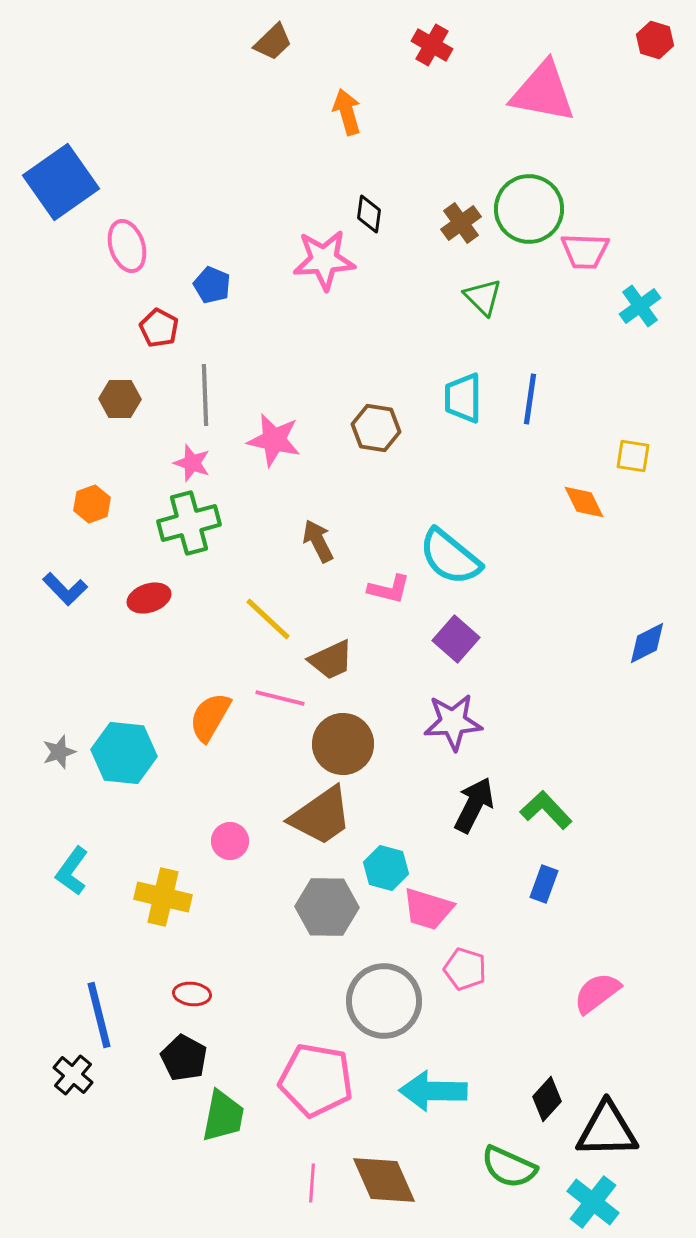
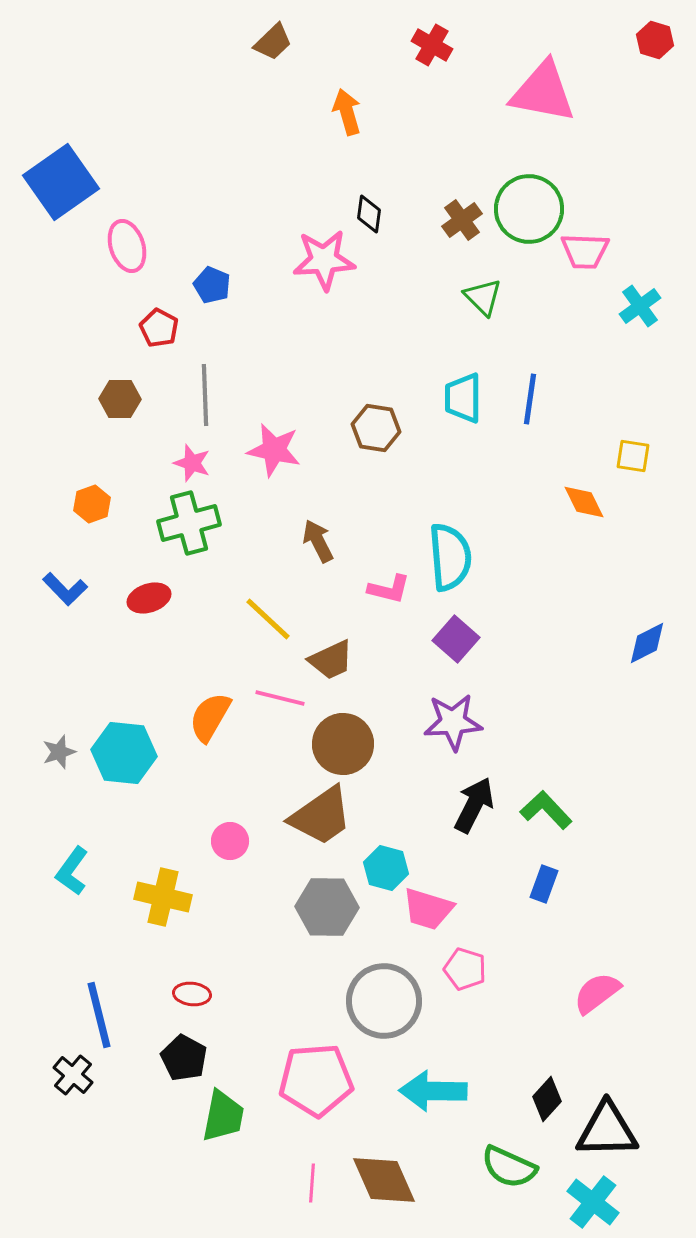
brown cross at (461, 223): moved 1 px right, 3 px up
pink star at (274, 440): moved 10 px down
cyan semicircle at (450, 557): rotated 134 degrees counterclockwise
pink pentagon at (316, 1080): rotated 14 degrees counterclockwise
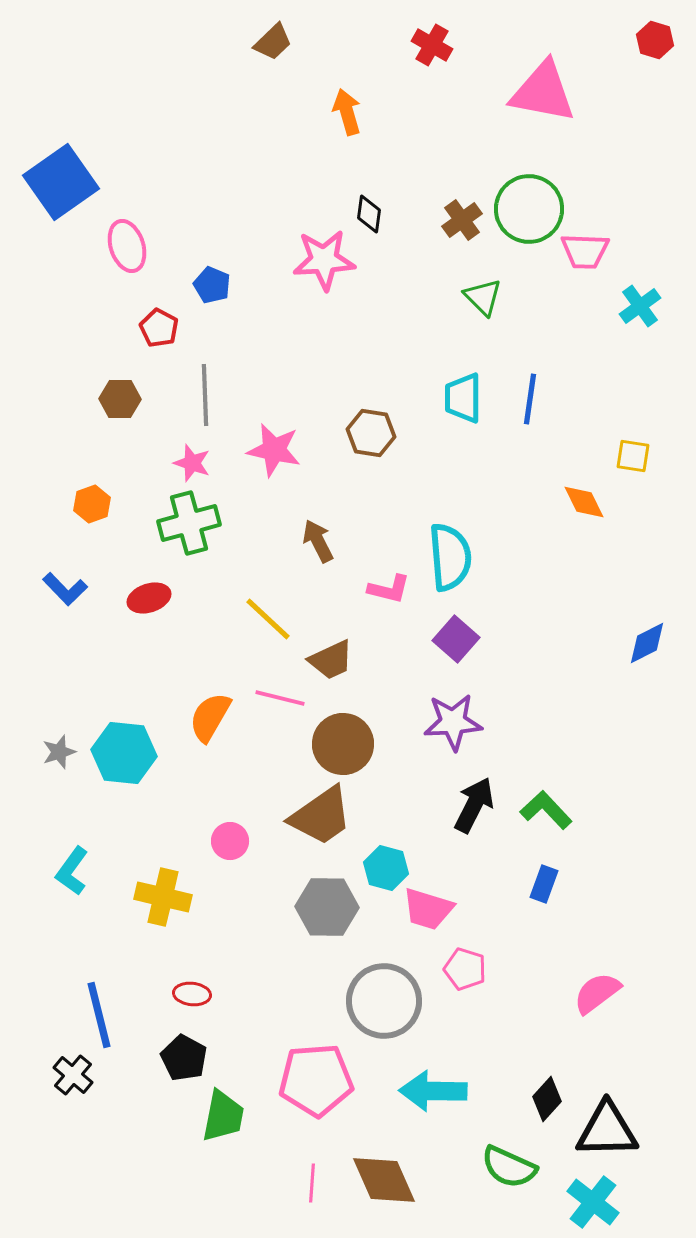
brown hexagon at (376, 428): moved 5 px left, 5 px down
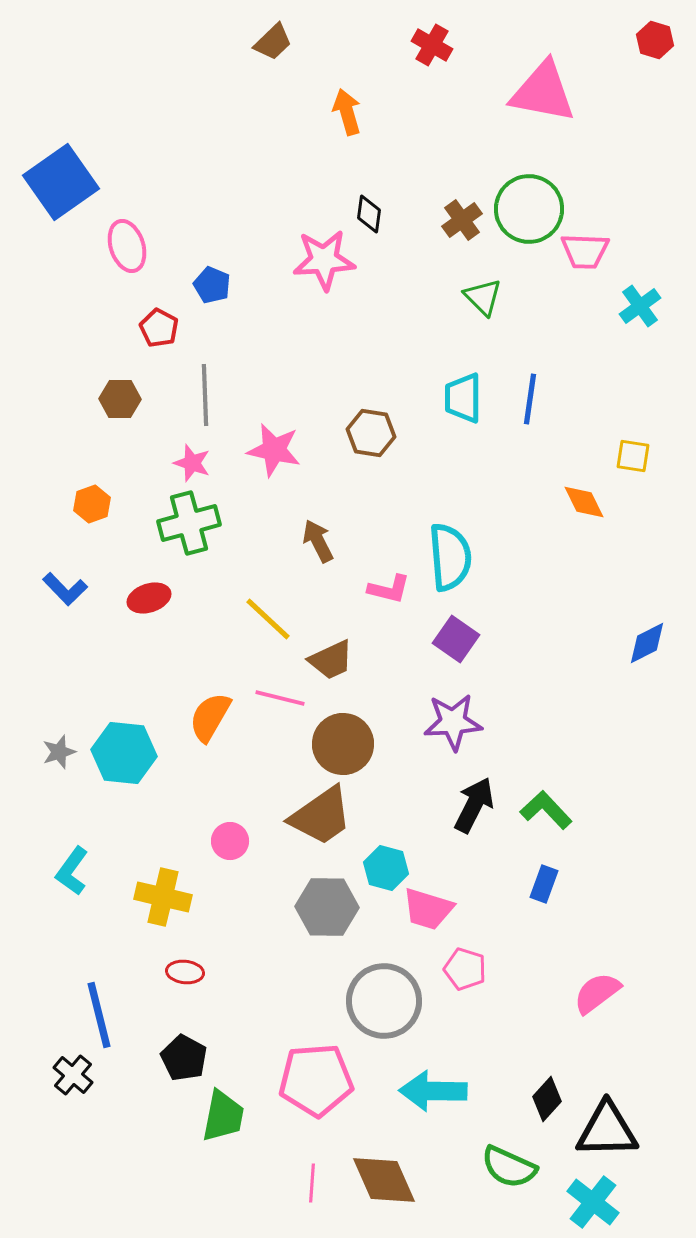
purple square at (456, 639): rotated 6 degrees counterclockwise
red ellipse at (192, 994): moved 7 px left, 22 px up
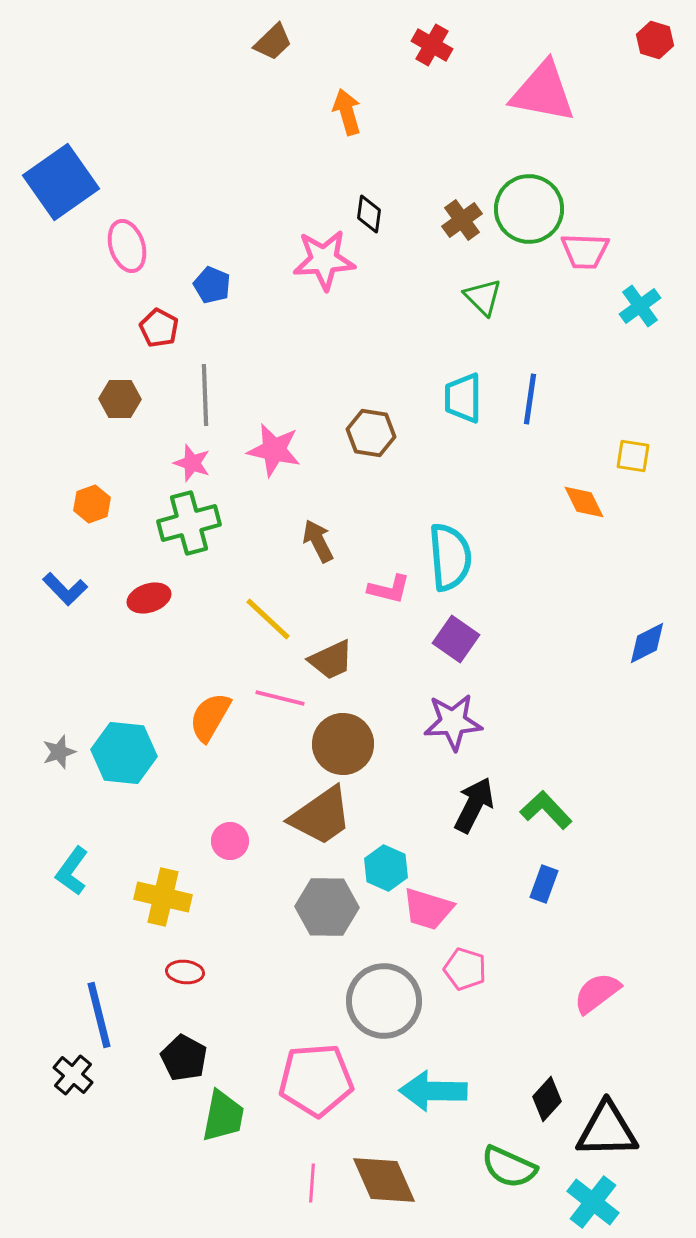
cyan hexagon at (386, 868): rotated 9 degrees clockwise
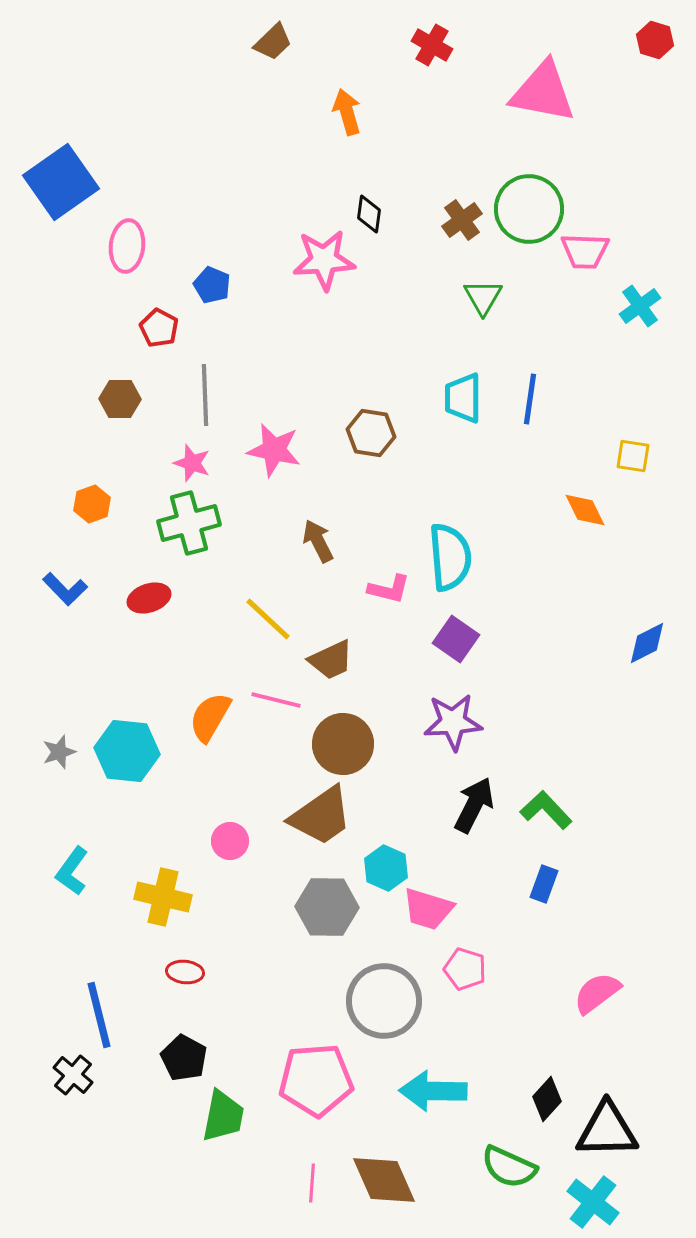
pink ellipse at (127, 246): rotated 24 degrees clockwise
green triangle at (483, 297): rotated 15 degrees clockwise
orange diamond at (584, 502): moved 1 px right, 8 px down
pink line at (280, 698): moved 4 px left, 2 px down
cyan hexagon at (124, 753): moved 3 px right, 2 px up
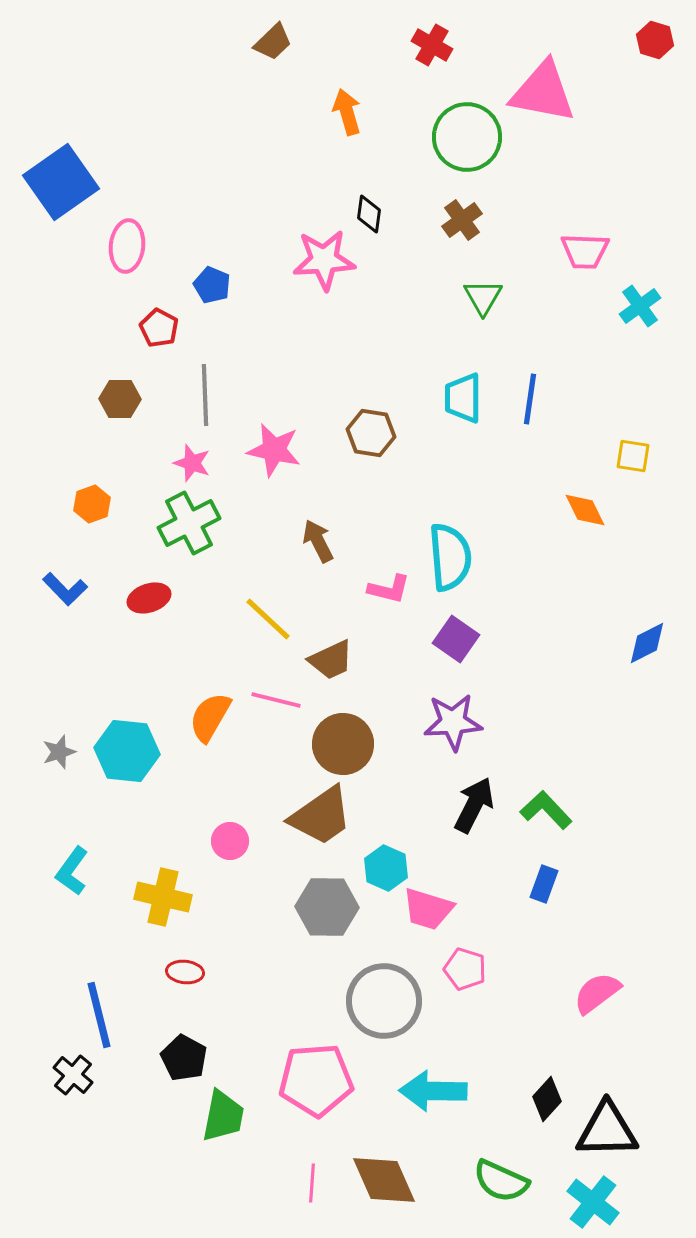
green circle at (529, 209): moved 62 px left, 72 px up
green cross at (189, 523): rotated 12 degrees counterclockwise
green semicircle at (509, 1167): moved 8 px left, 14 px down
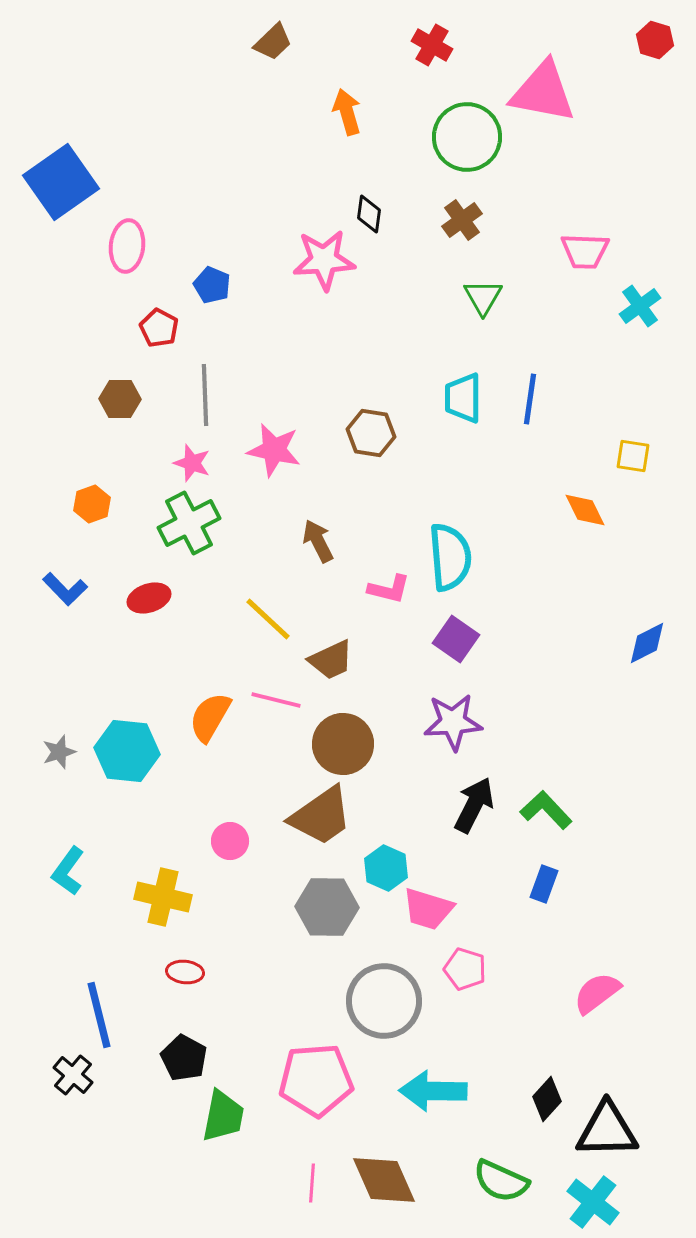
cyan L-shape at (72, 871): moved 4 px left
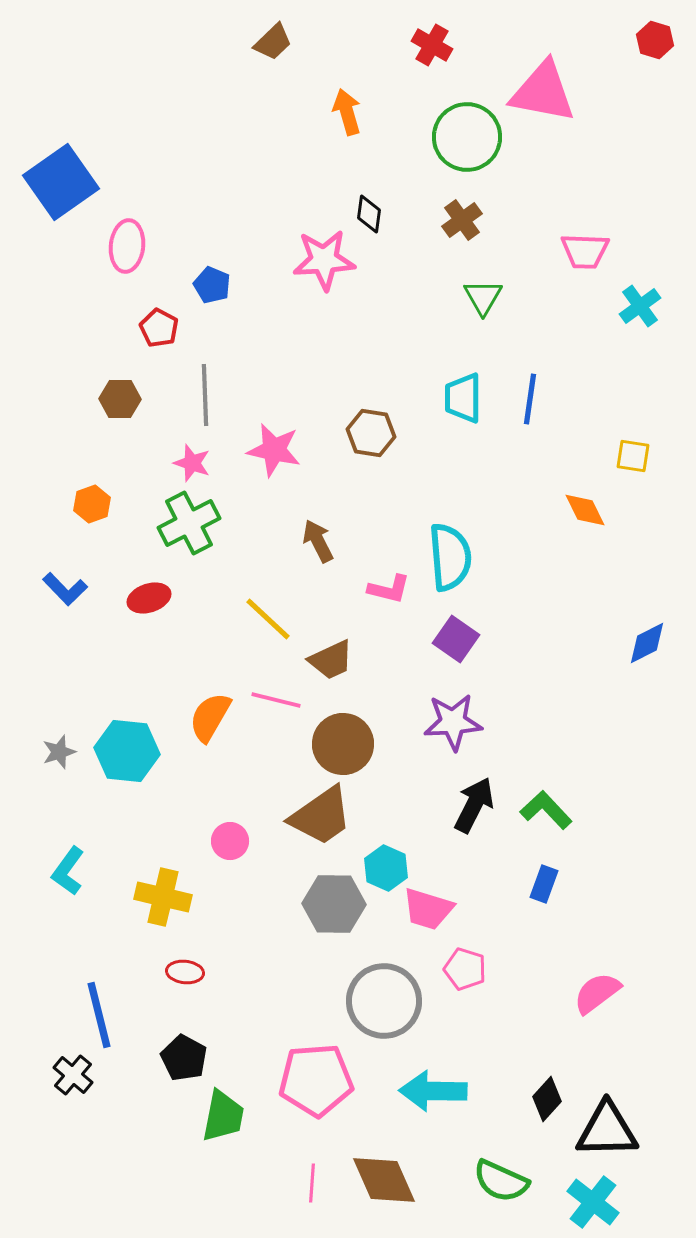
gray hexagon at (327, 907): moved 7 px right, 3 px up
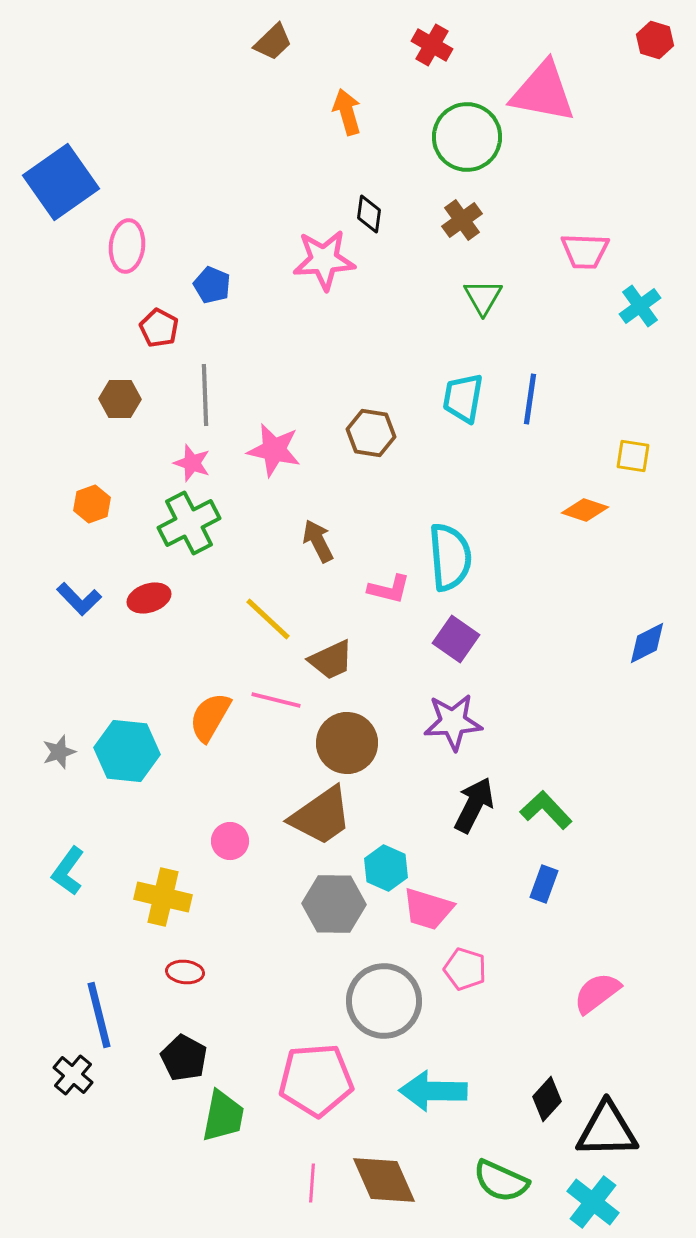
cyan trapezoid at (463, 398): rotated 10 degrees clockwise
orange diamond at (585, 510): rotated 45 degrees counterclockwise
blue L-shape at (65, 589): moved 14 px right, 10 px down
brown circle at (343, 744): moved 4 px right, 1 px up
